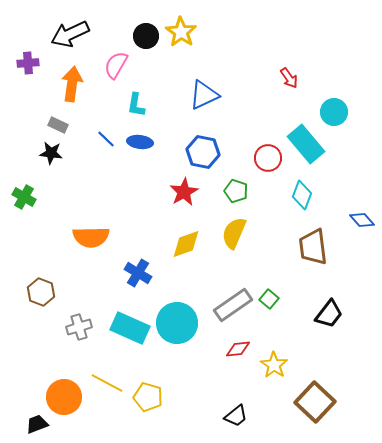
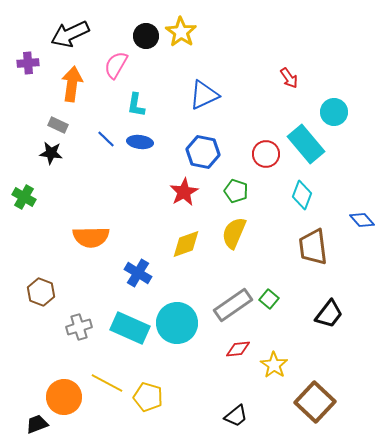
red circle at (268, 158): moved 2 px left, 4 px up
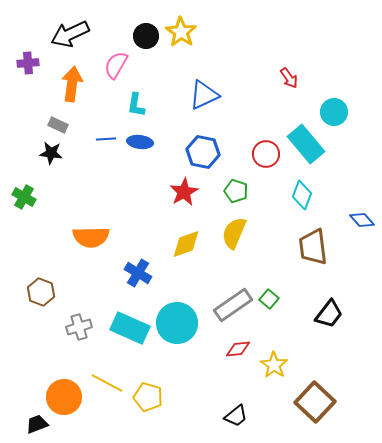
blue line at (106, 139): rotated 48 degrees counterclockwise
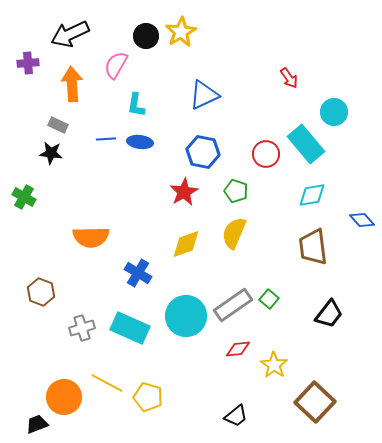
yellow star at (181, 32): rotated 8 degrees clockwise
orange arrow at (72, 84): rotated 12 degrees counterclockwise
cyan diamond at (302, 195): moved 10 px right; rotated 60 degrees clockwise
cyan circle at (177, 323): moved 9 px right, 7 px up
gray cross at (79, 327): moved 3 px right, 1 px down
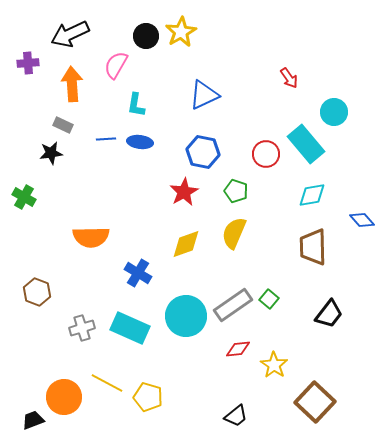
gray rectangle at (58, 125): moved 5 px right
black star at (51, 153): rotated 15 degrees counterclockwise
brown trapezoid at (313, 247): rotated 6 degrees clockwise
brown hexagon at (41, 292): moved 4 px left
black trapezoid at (37, 424): moved 4 px left, 4 px up
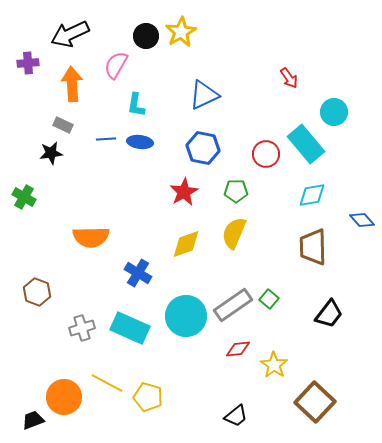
blue hexagon at (203, 152): moved 4 px up
green pentagon at (236, 191): rotated 20 degrees counterclockwise
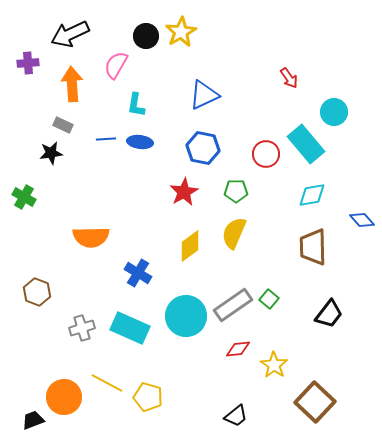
yellow diamond at (186, 244): moved 4 px right, 2 px down; rotated 16 degrees counterclockwise
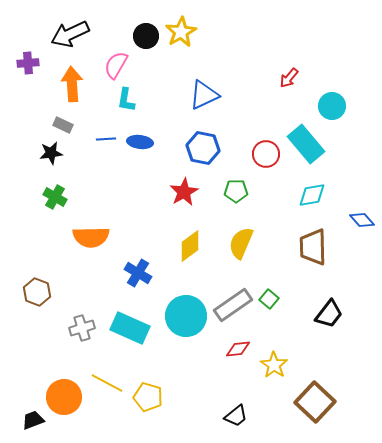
red arrow at (289, 78): rotated 75 degrees clockwise
cyan L-shape at (136, 105): moved 10 px left, 5 px up
cyan circle at (334, 112): moved 2 px left, 6 px up
green cross at (24, 197): moved 31 px right
yellow semicircle at (234, 233): moved 7 px right, 10 px down
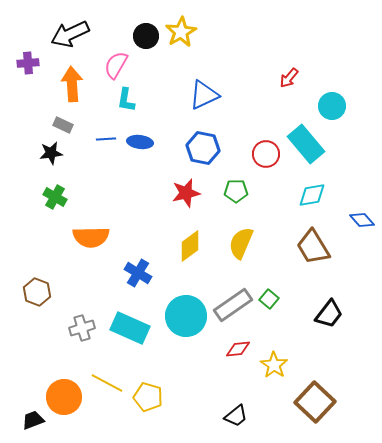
red star at (184, 192): moved 2 px right, 1 px down; rotated 16 degrees clockwise
brown trapezoid at (313, 247): rotated 30 degrees counterclockwise
